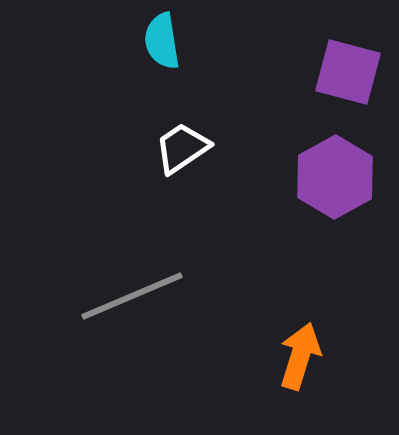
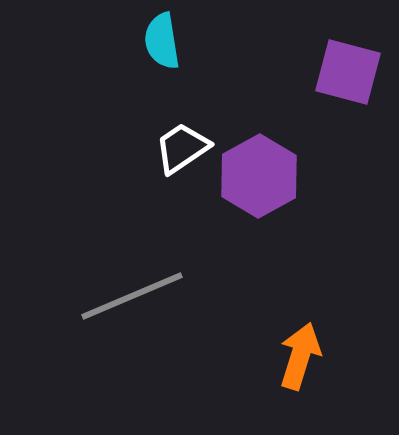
purple hexagon: moved 76 px left, 1 px up
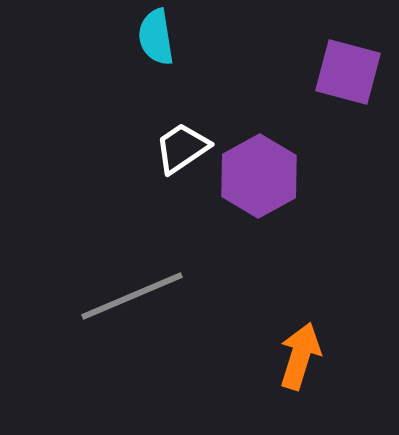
cyan semicircle: moved 6 px left, 4 px up
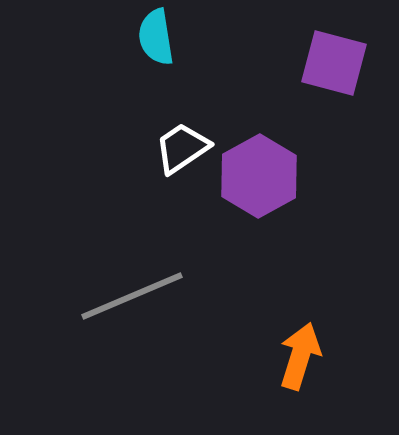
purple square: moved 14 px left, 9 px up
